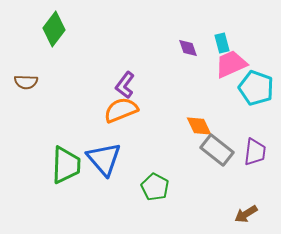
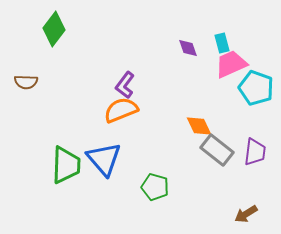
green pentagon: rotated 12 degrees counterclockwise
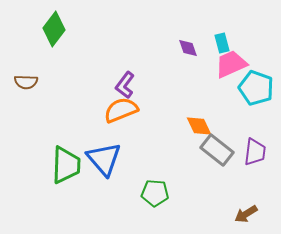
green pentagon: moved 6 px down; rotated 12 degrees counterclockwise
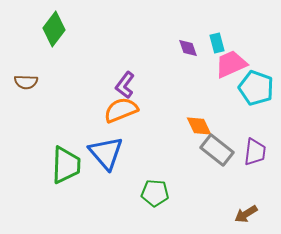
cyan rectangle: moved 5 px left
blue triangle: moved 2 px right, 6 px up
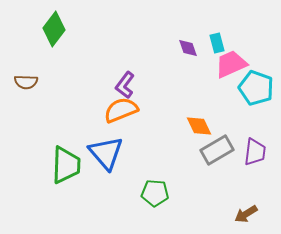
gray rectangle: rotated 68 degrees counterclockwise
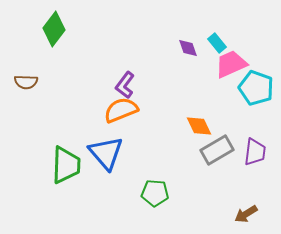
cyan rectangle: rotated 24 degrees counterclockwise
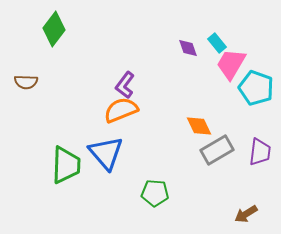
pink trapezoid: rotated 36 degrees counterclockwise
purple trapezoid: moved 5 px right
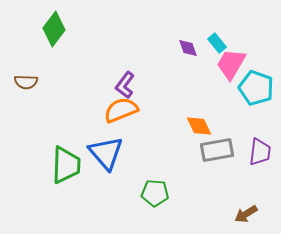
gray rectangle: rotated 20 degrees clockwise
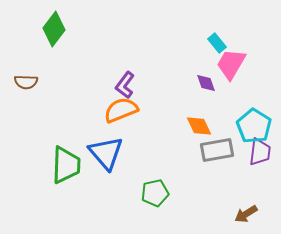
purple diamond: moved 18 px right, 35 px down
cyan pentagon: moved 2 px left, 38 px down; rotated 12 degrees clockwise
green pentagon: rotated 16 degrees counterclockwise
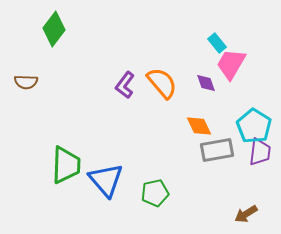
orange semicircle: moved 41 px right, 27 px up; rotated 72 degrees clockwise
blue triangle: moved 27 px down
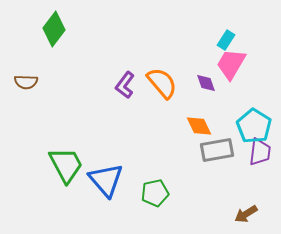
cyan rectangle: moved 9 px right, 3 px up; rotated 72 degrees clockwise
green trapezoid: rotated 30 degrees counterclockwise
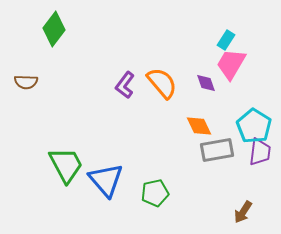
brown arrow: moved 3 px left, 2 px up; rotated 25 degrees counterclockwise
